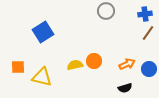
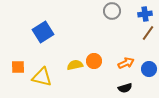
gray circle: moved 6 px right
orange arrow: moved 1 px left, 1 px up
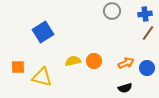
yellow semicircle: moved 2 px left, 4 px up
blue circle: moved 2 px left, 1 px up
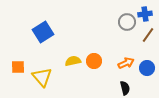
gray circle: moved 15 px right, 11 px down
brown line: moved 2 px down
yellow triangle: rotated 35 degrees clockwise
black semicircle: rotated 88 degrees counterclockwise
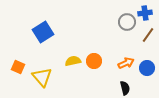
blue cross: moved 1 px up
orange square: rotated 24 degrees clockwise
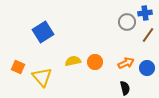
orange circle: moved 1 px right, 1 px down
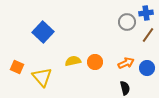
blue cross: moved 1 px right
blue square: rotated 15 degrees counterclockwise
orange square: moved 1 px left
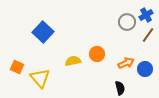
blue cross: moved 2 px down; rotated 24 degrees counterclockwise
orange circle: moved 2 px right, 8 px up
blue circle: moved 2 px left, 1 px down
yellow triangle: moved 2 px left, 1 px down
black semicircle: moved 5 px left
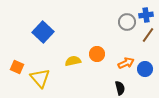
blue cross: rotated 24 degrees clockwise
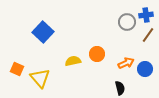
orange square: moved 2 px down
